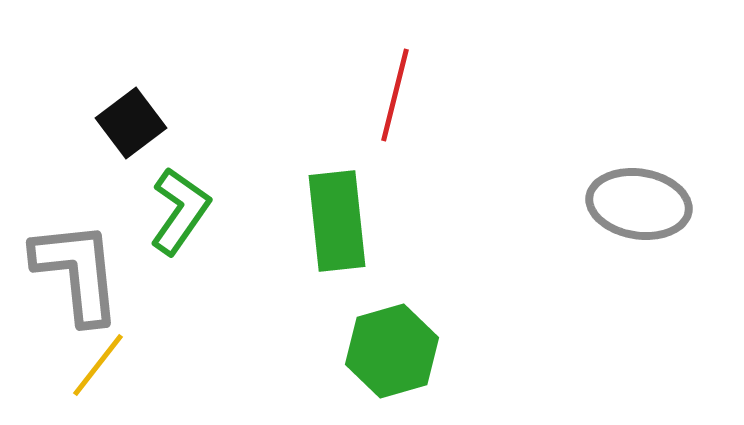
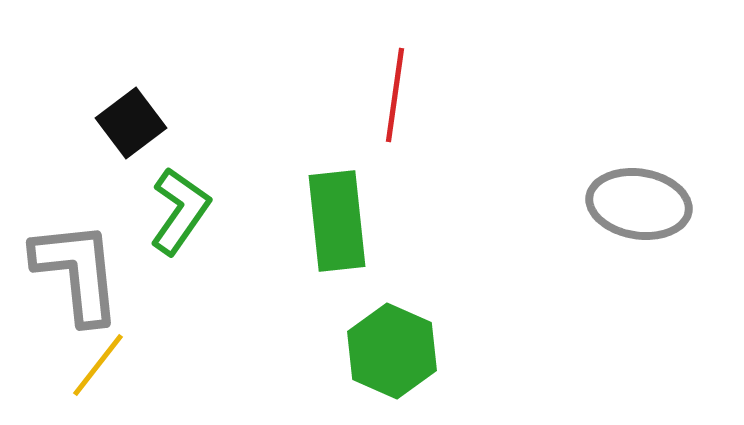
red line: rotated 6 degrees counterclockwise
green hexagon: rotated 20 degrees counterclockwise
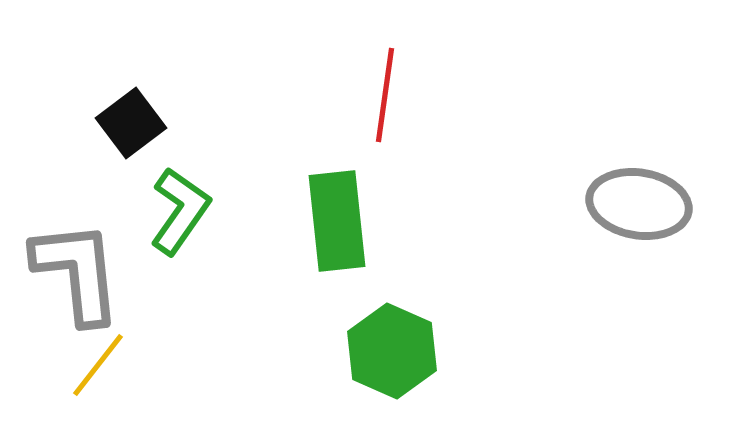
red line: moved 10 px left
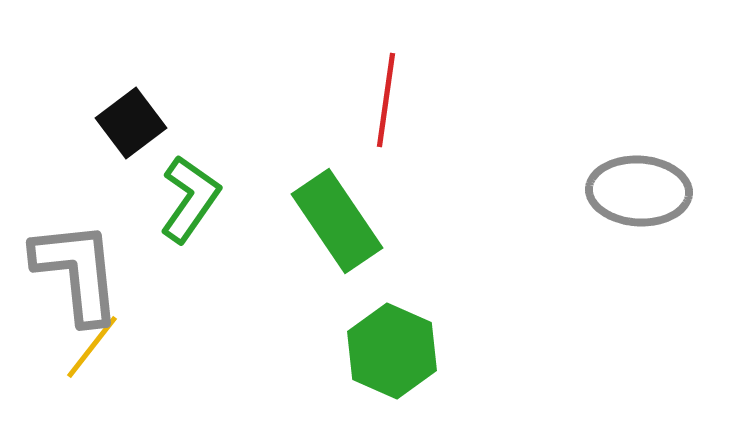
red line: moved 1 px right, 5 px down
gray ellipse: moved 13 px up; rotated 6 degrees counterclockwise
green L-shape: moved 10 px right, 12 px up
green rectangle: rotated 28 degrees counterclockwise
yellow line: moved 6 px left, 18 px up
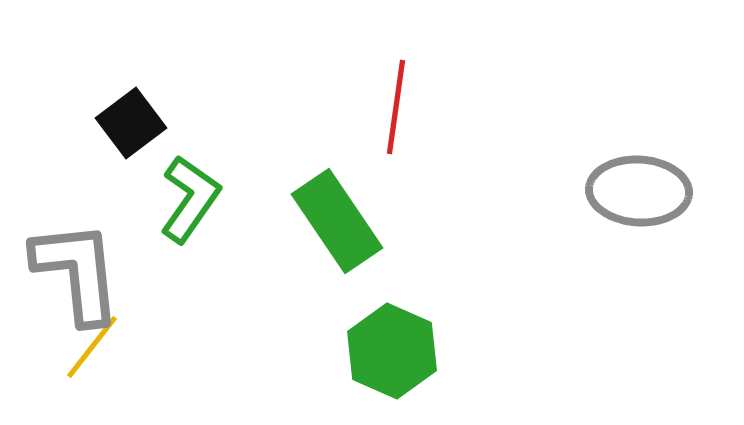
red line: moved 10 px right, 7 px down
